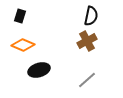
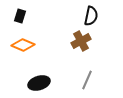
brown cross: moved 6 px left
black ellipse: moved 13 px down
gray line: rotated 24 degrees counterclockwise
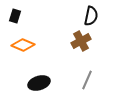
black rectangle: moved 5 px left
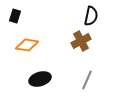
orange diamond: moved 4 px right; rotated 15 degrees counterclockwise
black ellipse: moved 1 px right, 4 px up
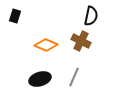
brown cross: rotated 36 degrees counterclockwise
orange diamond: moved 19 px right; rotated 15 degrees clockwise
gray line: moved 13 px left, 3 px up
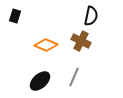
black ellipse: moved 2 px down; rotated 25 degrees counterclockwise
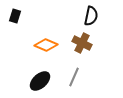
brown cross: moved 1 px right, 2 px down
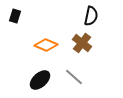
brown cross: rotated 12 degrees clockwise
gray line: rotated 72 degrees counterclockwise
black ellipse: moved 1 px up
